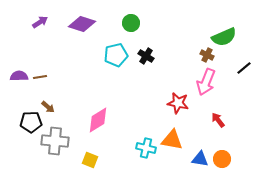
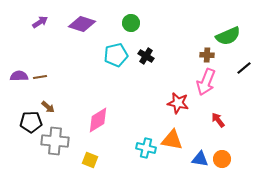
green semicircle: moved 4 px right, 1 px up
brown cross: rotated 24 degrees counterclockwise
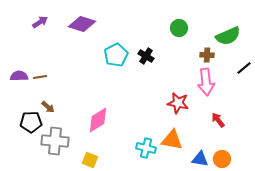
green circle: moved 48 px right, 5 px down
cyan pentagon: rotated 15 degrees counterclockwise
pink arrow: rotated 28 degrees counterclockwise
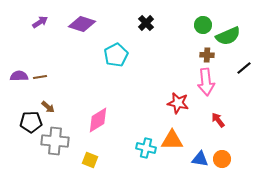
green circle: moved 24 px right, 3 px up
black cross: moved 33 px up; rotated 14 degrees clockwise
orange triangle: rotated 10 degrees counterclockwise
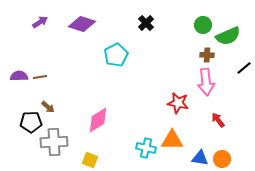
gray cross: moved 1 px left, 1 px down; rotated 8 degrees counterclockwise
blue triangle: moved 1 px up
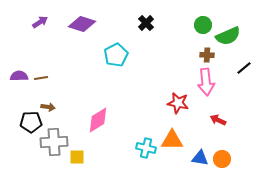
brown line: moved 1 px right, 1 px down
brown arrow: rotated 32 degrees counterclockwise
red arrow: rotated 28 degrees counterclockwise
yellow square: moved 13 px left, 3 px up; rotated 21 degrees counterclockwise
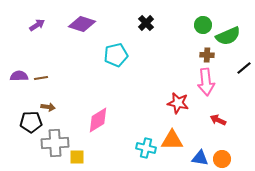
purple arrow: moved 3 px left, 3 px down
cyan pentagon: rotated 15 degrees clockwise
gray cross: moved 1 px right, 1 px down
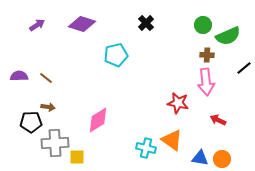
brown line: moved 5 px right; rotated 48 degrees clockwise
orange triangle: rotated 35 degrees clockwise
